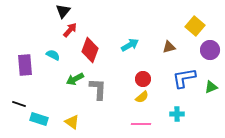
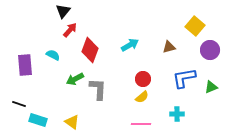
cyan rectangle: moved 1 px left, 1 px down
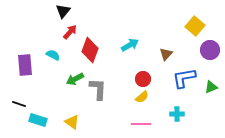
red arrow: moved 2 px down
brown triangle: moved 3 px left, 7 px down; rotated 32 degrees counterclockwise
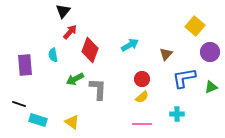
purple circle: moved 2 px down
cyan semicircle: rotated 128 degrees counterclockwise
red circle: moved 1 px left
pink line: moved 1 px right
